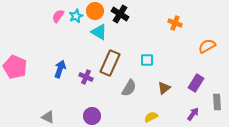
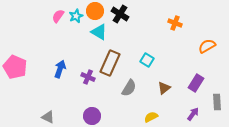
cyan square: rotated 32 degrees clockwise
purple cross: moved 2 px right
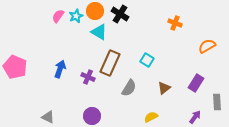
purple arrow: moved 2 px right, 3 px down
